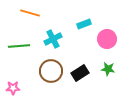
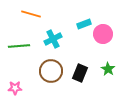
orange line: moved 1 px right, 1 px down
pink circle: moved 4 px left, 5 px up
green star: rotated 24 degrees clockwise
black rectangle: rotated 36 degrees counterclockwise
pink star: moved 2 px right
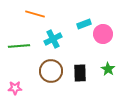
orange line: moved 4 px right
black rectangle: rotated 24 degrees counterclockwise
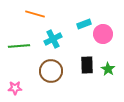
black rectangle: moved 7 px right, 8 px up
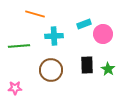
cyan cross: moved 1 px right, 3 px up; rotated 24 degrees clockwise
brown circle: moved 1 px up
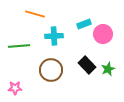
black rectangle: rotated 42 degrees counterclockwise
green star: rotated 16 degrees clockwise
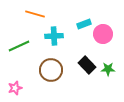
green line: rotated 20 degrees counterclockwise
green star: rotated 24 degrees clockwise
pink star: rotated 16 degrees counterclockwise
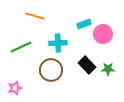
orange line: moved 2 px down
cyan cross: moved 4 px right, 7 px down
green line: moved 2 px right, 1 px down
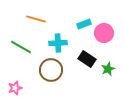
orange line: moved 1 px right, 3 px down
pink circle: moved 1 px right, 1 px up
green line: rotated 55 degrees clockwise
black rectangle: moved 6 px up; rotated 12 degrees counterclockwise
green star: rotated 24 degrees counterclockwise
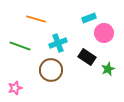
cyan rectangle: moved 5 px right, 6 px up
cyan cross: rotated 18 degrees counterclockwise
green line: moved 1 px left, 1 px up; rotated 10 degrees counterclockwise
black rectangle: moved 2 px up
